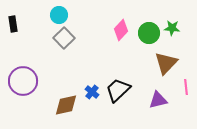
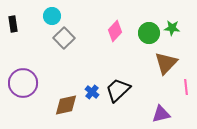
cyan circle: moved 7 px left, 1 px down
pink diamond: moved 6 px left, 1 px down
purple circle: moved 2 px down
purple triangle: moved 3 px right, 14 px down
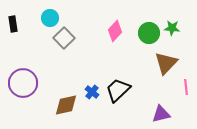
cyan circle: moved 2 px left, 2 px down
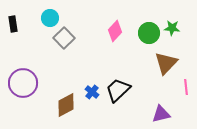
brown diamond: rotated 15 degrees counterclockwise
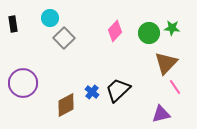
pink line: moved 11 px left; rotated 28 degrees counterclockwise
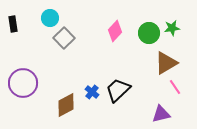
green star: rotated 14 degrees counterclockwise
brown triangle: rotated 15 degrees clockwise
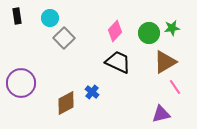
black rectangle: moved 4 px right, 8 px up
brown triangle: moved 1 px left, 1 px up
purple circle: moved 2 px left
black trapezoid: moved 28 px up; rotated 68 degrees clockwise
brown diamond: moved 2 px up
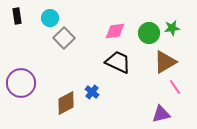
pink diamond: rotated 40 degrees clockwise
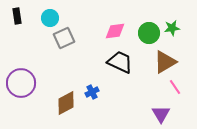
gray square: rotated 20 degrees clockwise
black trapezoid: moved 2 px right
blue cross: rotated 24 degrees clockwise
purple triangle: rotated 48 degrees counterclockwise
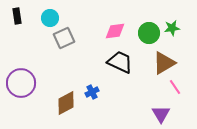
brown triangle: moved 1 px left, 1 px down
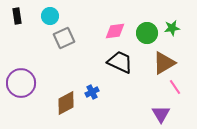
cyan circle: moved 2 px up
green circle: moved 2 px left
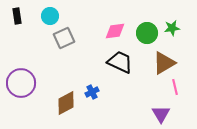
pink line: rotated 21 degrees clockwise
